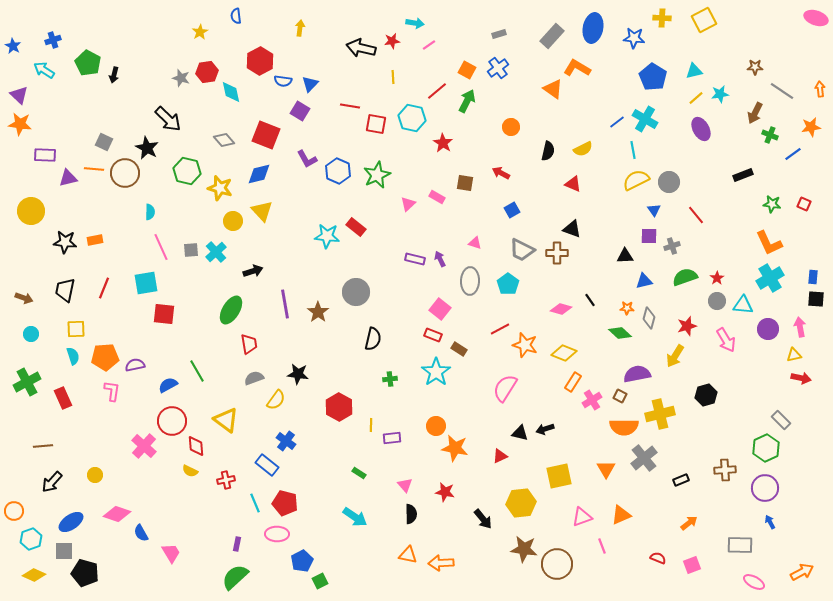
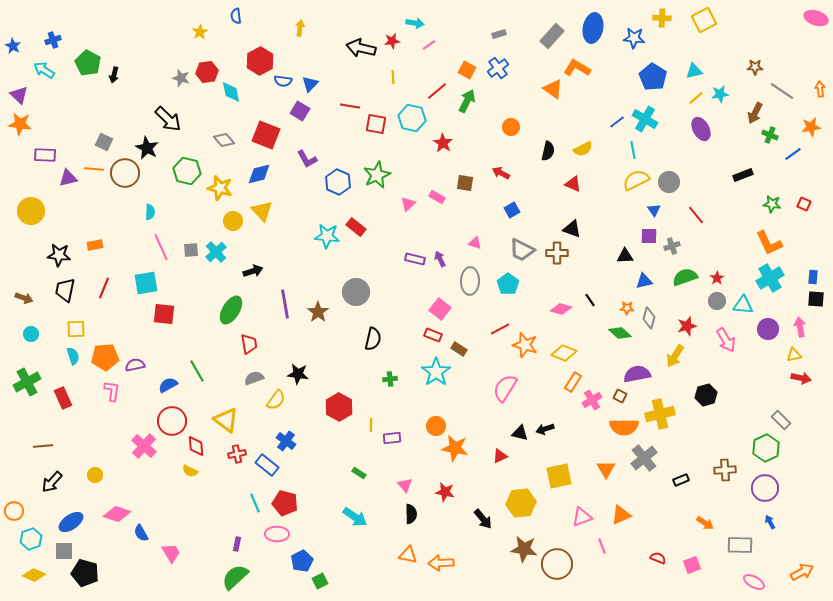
blue hexagon at (338, 171): moved 11 px down
orange rectangle at (95, 240): moved 5 px down
black star at (65, 242): moved 6 px left, 13 px down
red cross at (226, 480): moved 11 px right, 26 px up
orange arrow at (689, 523): moved 16 px right; rotated 72 degrees clockwise
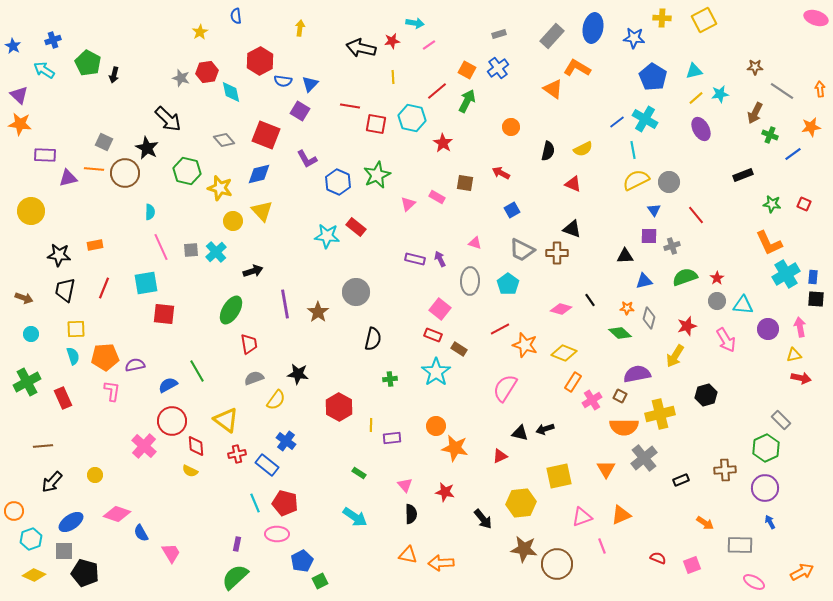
cyan cross at (770, 278): moved 16 px right, 4 px up
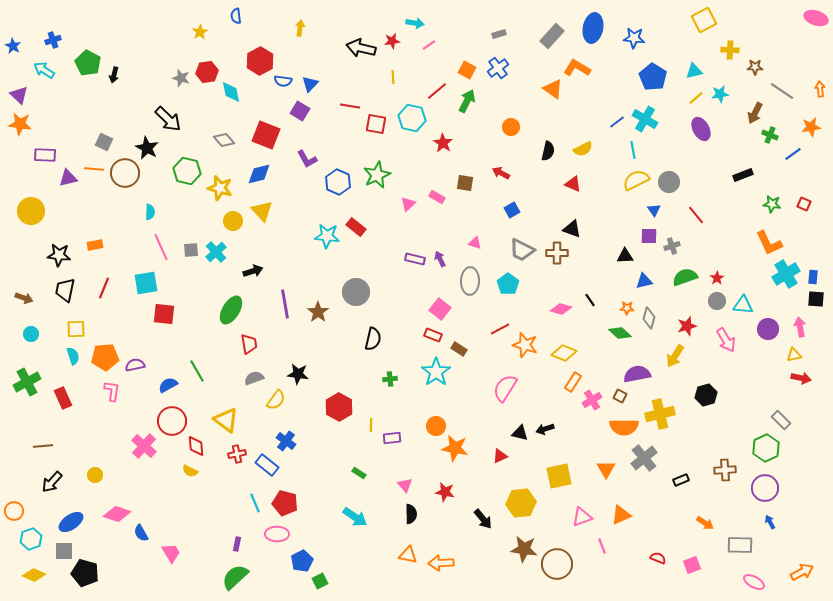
yellow cross at (662, 18): moved 68 px right, 32 px down
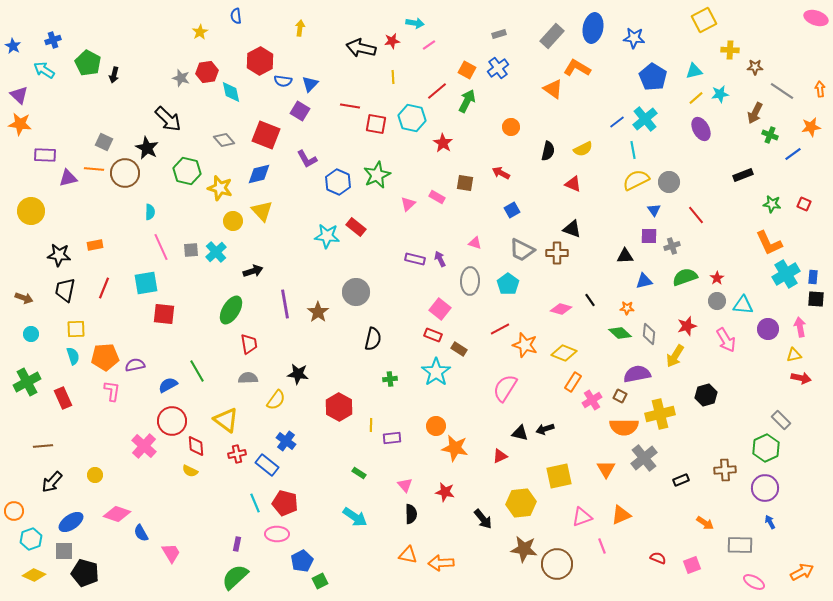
cyan cross at (645, 119): rotated 20 degrees clockwise
gray diamond at (649, 318): moved 16 px down; rotated 10 degrees counterclockwise
gray semicircle at (254, 378): moved 6 px left; rotated 18 degrees clockwise
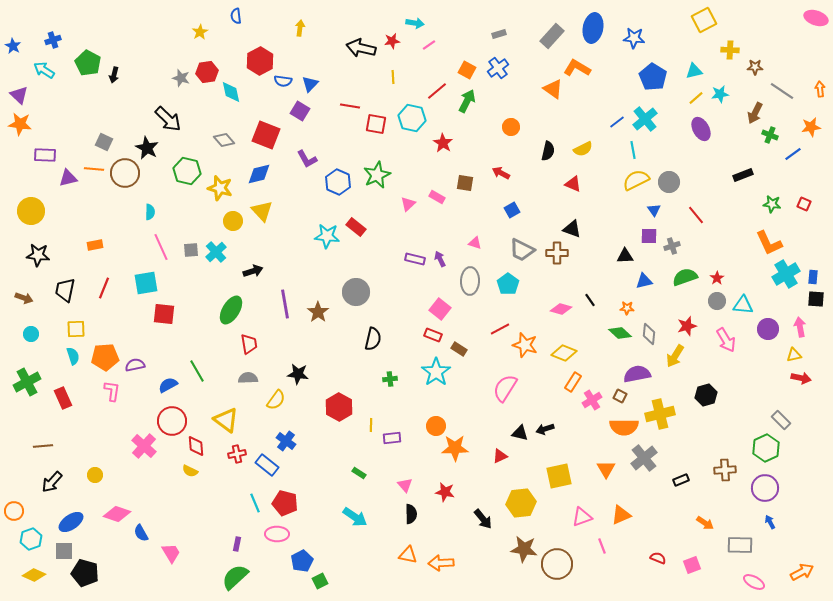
black star at (59, 255): moved 21 px left
orange star at (455, 448): rotated 12 degrees counterclockwise
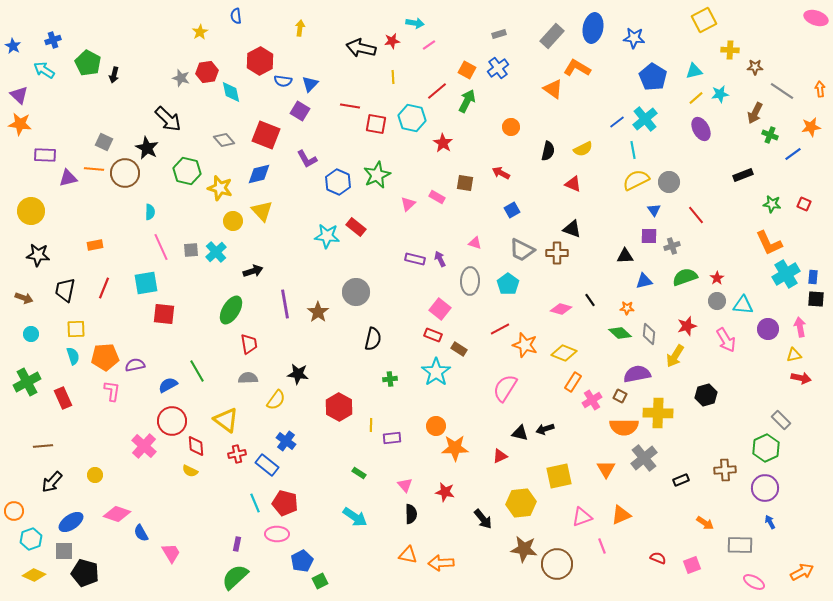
yellow cross at (660, 414): moved 2 px left, 1 px up; rotated 16 degrees clockwise
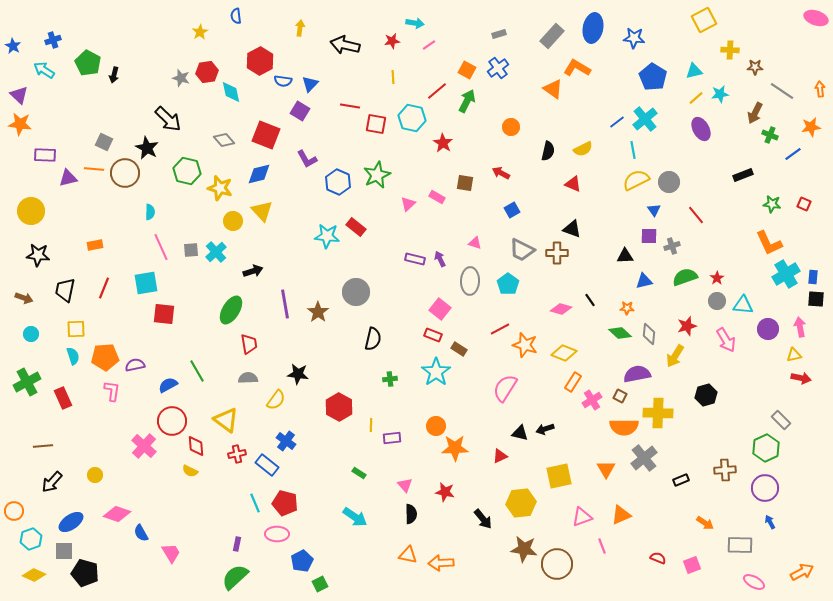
black arrow at (361, 48): moved 16 px left, 3 px up
green square at (320, 581): moved 3 px down
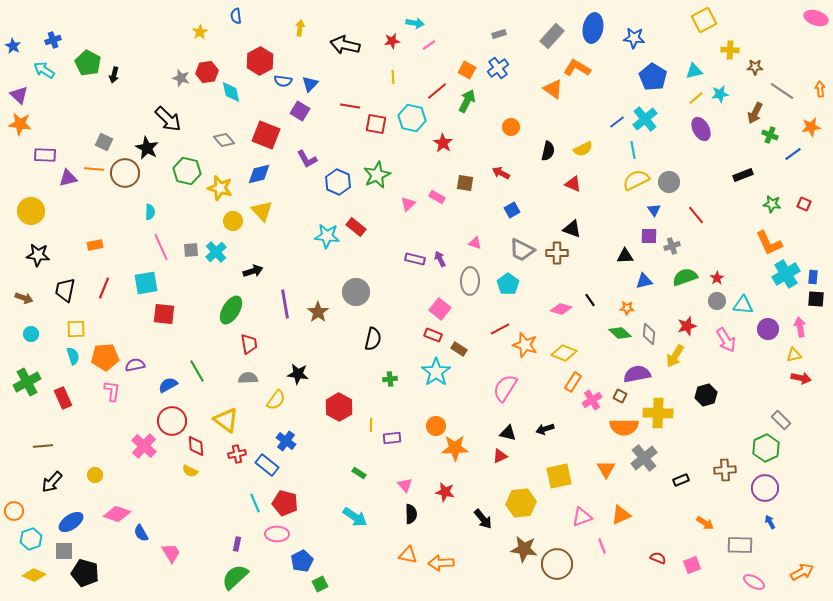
black triangle at (520, 433): moved 12 px left
